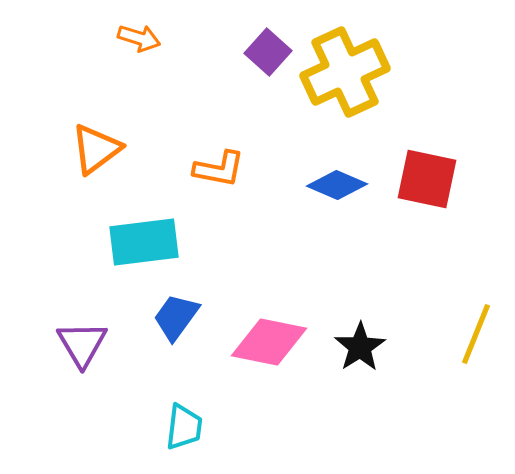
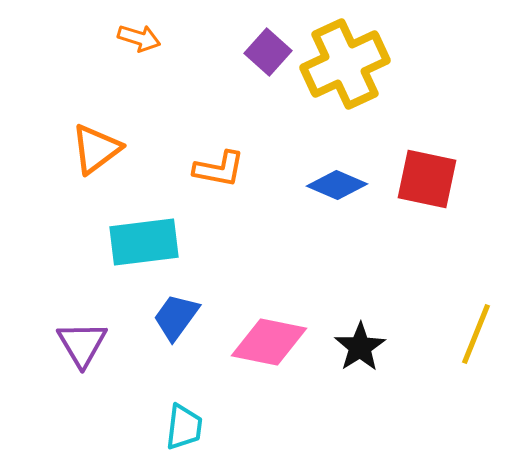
yellow cross: moved 8 px up
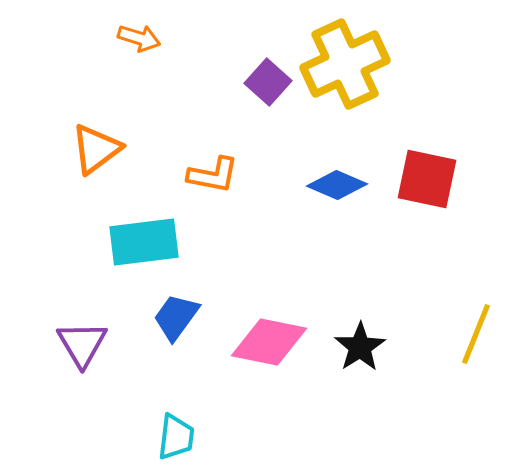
purple square: moved 30 px down
orange L-shape: moved 6 px left, 6 px down
cyan trapezoid: moved 8 px left, 10 px down
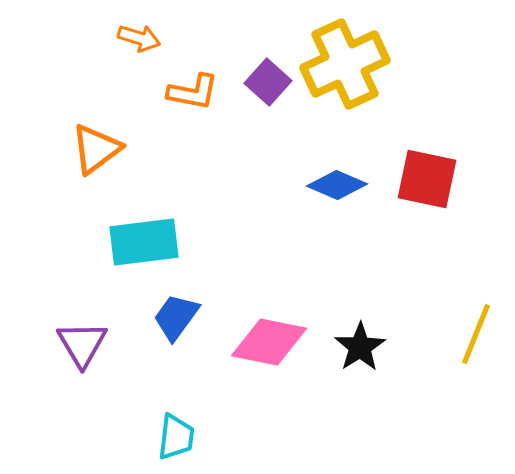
orange L-shape: moved 20 px left, 83 px up
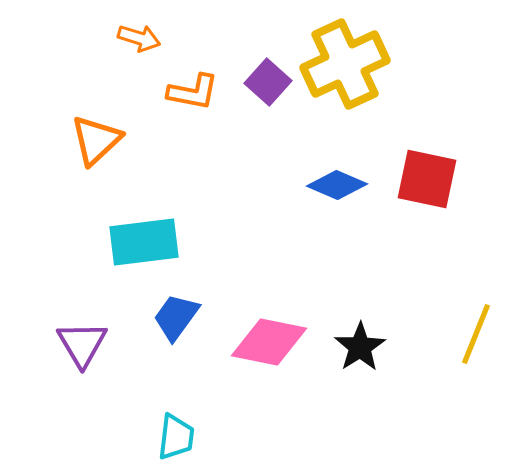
orange triangle: moved 9 px up; rotated 6 degrees counterclockwise
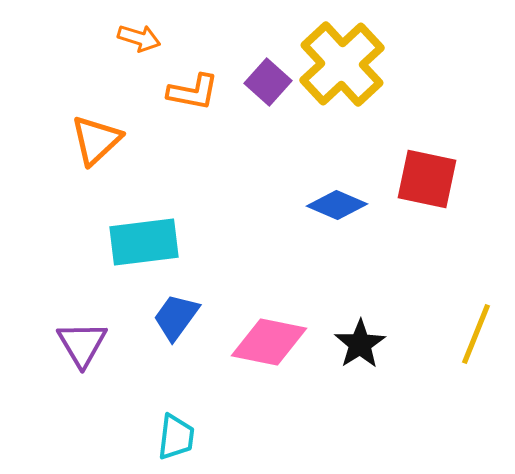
yellow cross: moved 3 px left; rotated 18 degrees counterclockwise
blue diamond: moved 20 px down
black star: moved 3 px up
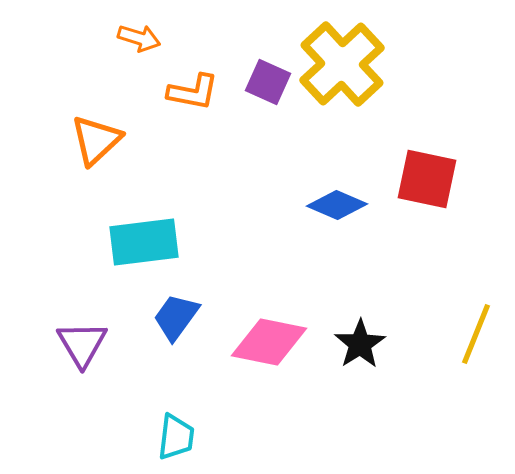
purple square: rotated 18 degrees counterclockwise
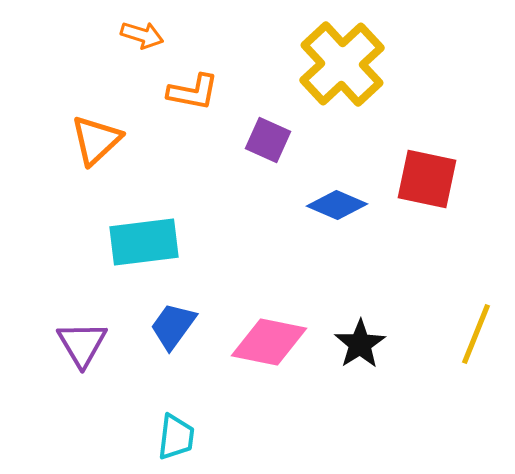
orange arrow: moved 3 px right, 3 px up
purple square: moved 58 px down
blue trapezoid: moved 3 px left, 9 px down
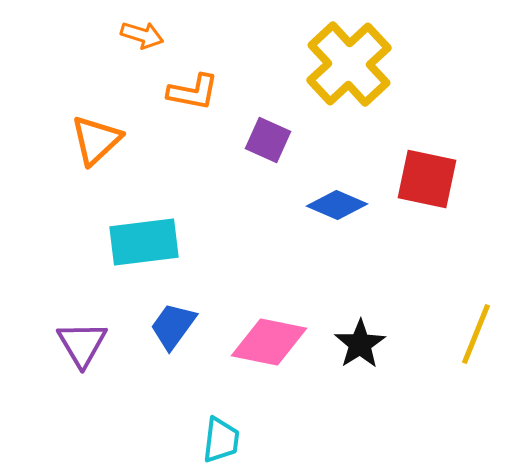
yellow cross: moved 7 px right
cyan trapezoid: moved 45 px right, 3 px down
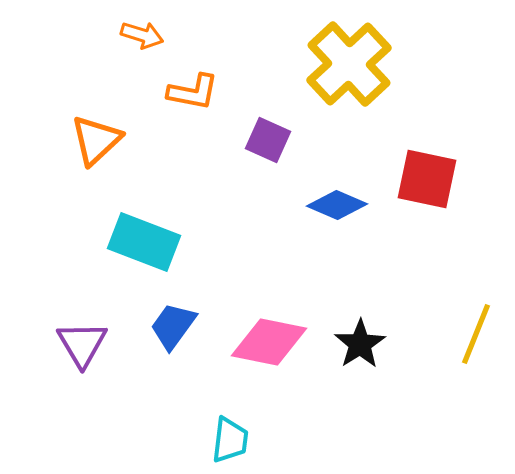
cyan rectangle: rotated 28 degrees clockwise
cyan trapezoid: moved 9 px right
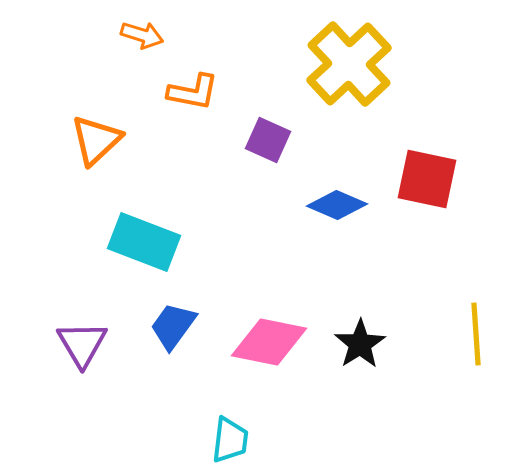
yellow line: rotated 26 degrees counterclockwise
